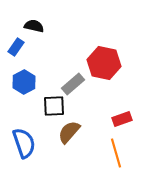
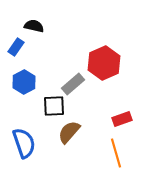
red hexagon: rotated 24 degrees clockwise
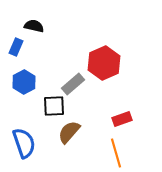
blue rectangle: rotated 12 degrees counterclockwise
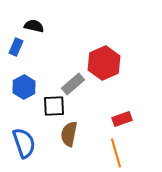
blue hexagon: moved 5 px down
brown semicircle: moved 2 px down; rotated 30 degrees counterclockwise
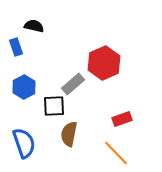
blue rectangle: rotated 42 degrees counterclockwise
orange line: rotated 28 degrees counterclockwise
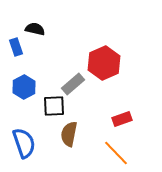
black semicircle: moved 1 px right, 3 px down
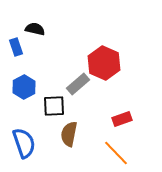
red hexagon: rotated 12 degrees counterclockwise
gray rectangle: moved 5 px right
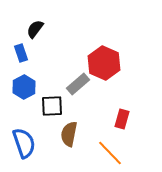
black semicircle: rotated 66 degrees counterclockwise
blue rectangle: moved 5 px right, 6 px down
black square: moved 2 px left
red rectangle: rotated 54 degrees counterclockwise
orange line: moved 6 px left
